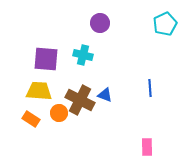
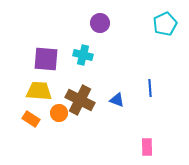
blue triangle: moved 12 px right, 5 px down
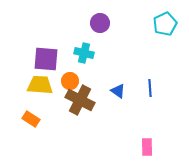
cyan cross: moved 1 px right, 2 px up
yellow trapezoid: moved 1 px right, 6 px up
blue triangle: moved 1 px right, 9 px up; rotated 14 degrees clockwise
orange circle: moved 11 px right, 32 px up
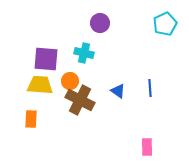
orange rectangle: rotated 60 degrees clockwise
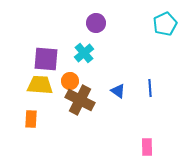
purple circle: moved 4 px left
cyan cross: rotated 36 degrees clockwise
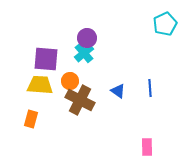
purple circle: moved 9 px left, 15 px down
orange rectangle: rotated 12 degrees clockwise
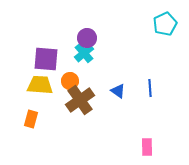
brown cross: rotated 28 degrees clockwise
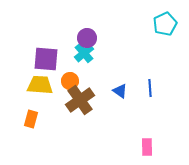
blue triangle: moved 2 px right
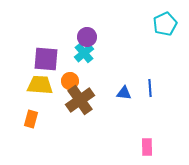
purple circle: moved 1 px up
blue triangle: moved 4 px right, 2 px down; rotated 28 degrees counterclockwise
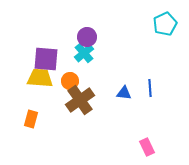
yellow trapezoid: moved 7 px up
pink rectangle: rotated 24 degrees counterclockwise
